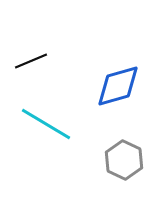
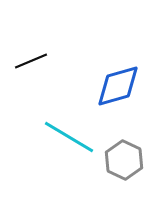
cyan line: moved 23 px right, 13 px down
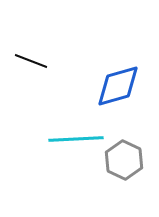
black line: rotated 44 degrees clockwise
cyan line: moved 7 px right, 2 px down; rotated 34 degrees counterclockwise
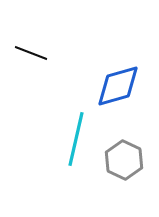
black line: moved 8 px up
cyan line: rotated 74 degrees counterclockwise
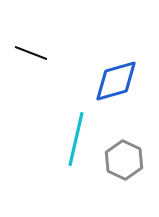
blue diamond: moved 2 px left, 5 px up
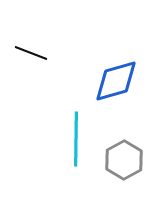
cyan line: rotated 12 degrees counterclockwise
gray hexagon: rotated 6 degrees clockwise
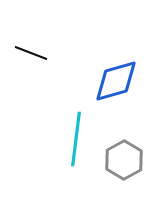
cyan line: rotated 6 degrees clockwise
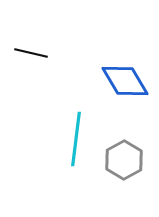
black line: rotated 8 degrees counterclockwise
blue diamond: moved 9 px right; rotated 75 degrees clockwise
